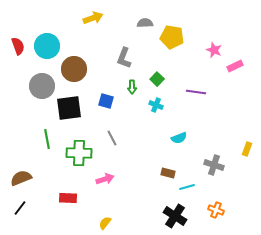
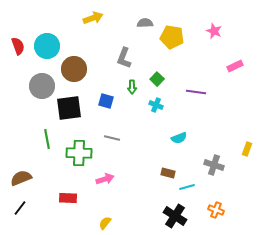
pink star: moved 19 px up
gray line: rotated 49 degrees counterclockwise
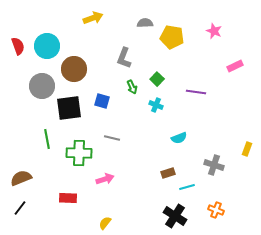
green arrow: rotated 24 degrees counterclockwise
blue square: moved 4 px left
brown rectangle: rotated 32 degrees counterclockwise
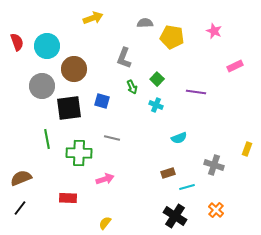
red semicircle: moved 1 px left, 4 px up
orange cross: rotated 21 degrees clockwise
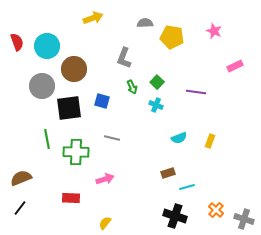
green square: moved 3 px down
yellow rectangle: moved 37 px left, 8 px up
green cross: moved 3 px left, 1 px up
gray cross: moved 30 px right, 54 px down
red rectangle: moved 3 px right
black cross: rotated 15 degrees counterclockwise
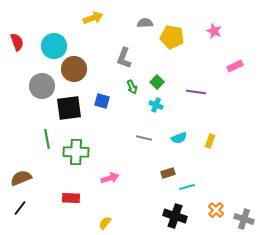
cyan circle: moved 7 px right
gray line: moved 32 px right
pink arrow: moved 5 px right, 1 px up
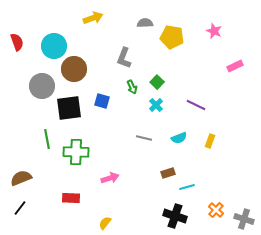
purple line: moved 13 px down; rotated 18 degrees clockwise
cyan cross: rotated 24 degrees clockwise
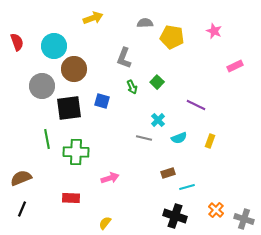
cyan cross: moved 2 px right, 15 px down
black line: moved 2 px right, 1 px down; rotated 14 degrees counterclockwise
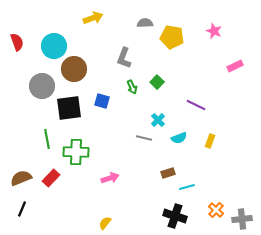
red rectangle: moved 20 px left, 20 px up; rotated 48 degrees counterclockwise
gray cross: moved 2 px left; rotated 24 degrees counterclockwise
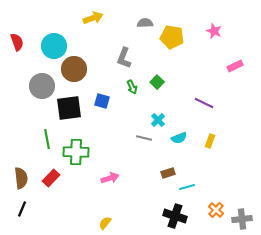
purple line: moved 8 px right, 2 px up
brown semicircle: rotated 105 degrees clockwise
